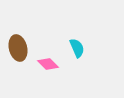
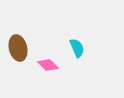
pink diamond: moved 1 px down
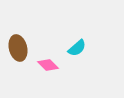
cyan semicircle: rotated 72 degrees clockwise
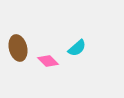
pink diamond: moved 4 px up
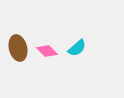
pink diamond: moved 1 px left, 10 px up
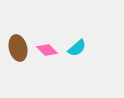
pink diamond: moved 1 px up
